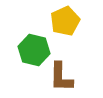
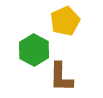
green hexagon: rotated 16 degrees clockwise
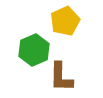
green hexagon: rotated 8 degrees clockwise
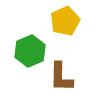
green hexagon: moved 4 px left, 1 px down
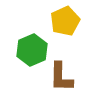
green hexagon: moved 2 px right, 1 px up
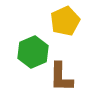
green hexagon: moved 1 px right, 2 px down
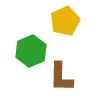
green hexagon: moved 2 px left, 1 px up
